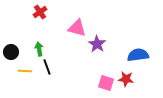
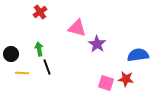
black circle: moved 2 px down
yellow line: moved 3 px left, 2 px down
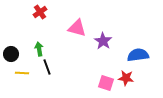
purple star: moved 6 px right, 3 px up
red star: moved 1 px up
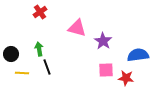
pink square: moved 13 px up; rotated 21 degrees counterclockwise
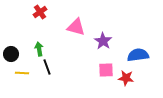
pink triangle: moved 1 px left, 1 px up
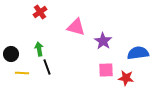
blue semicircle: moved 2 px up
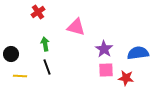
red cross: moved 2 px left
purple star: moved 1 px right, 8 px down
green arrow: moved 6 px right, 5 px up
yellow line: moved 2 px left, 3 px down
